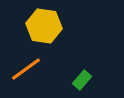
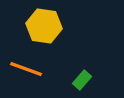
orange line: rotated 56 degrees clockwise
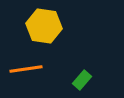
orange line: rotated 28 degrees counterclockwise
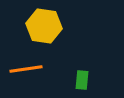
green rectangle: rotated 36 degrees counterclockwise
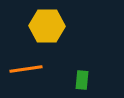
yellow hexagon: moved 3 px right; rotated 8 degrees counterclockwise
